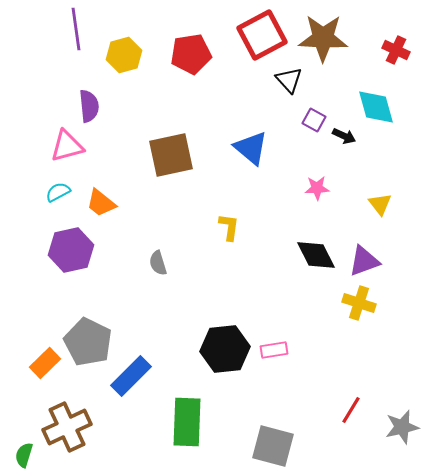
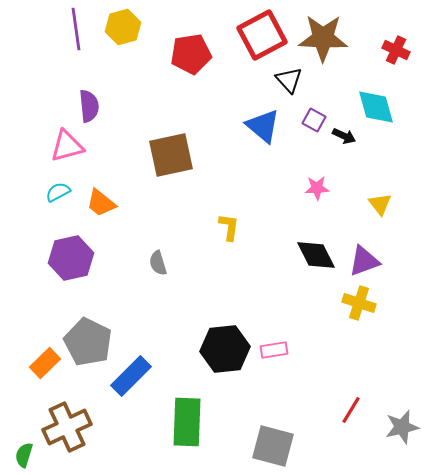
yellow hexagon: moved 1 px left, 28 px up
blue triangle: moved 12 px right, 22 px up
purple hexagon: moved 8 px down
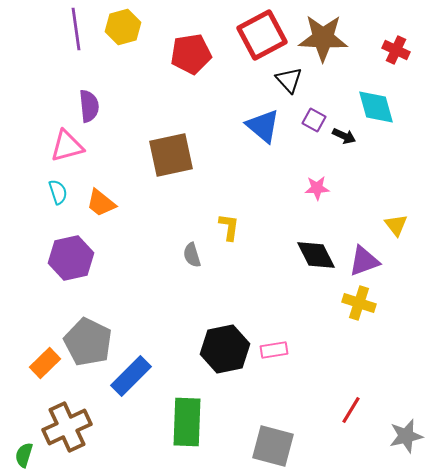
cyan semicircle: rotated 100 degrees clockwise
yellow triangle: moved 16 px right, 21 px down
gray semicircle: moved 34 px right, 8 px up
black hexagon: rotated 6 degrees counterclockwise
gray star: moved 4 px right, 9 px down
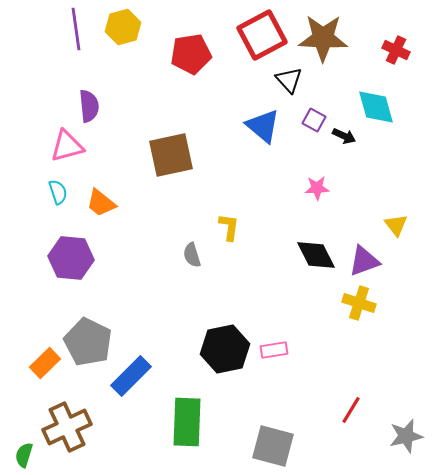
purple hexagon: rotated 18 degrees clockwise
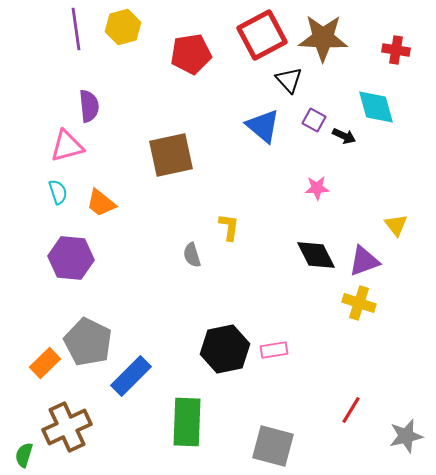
red cross: rotated 16 degrees counterclockwise
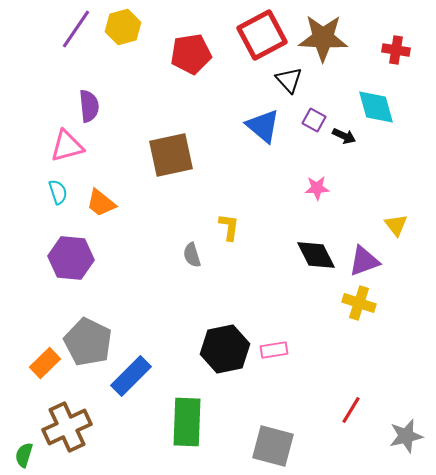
purple line: rotated 42 degrees clockwise
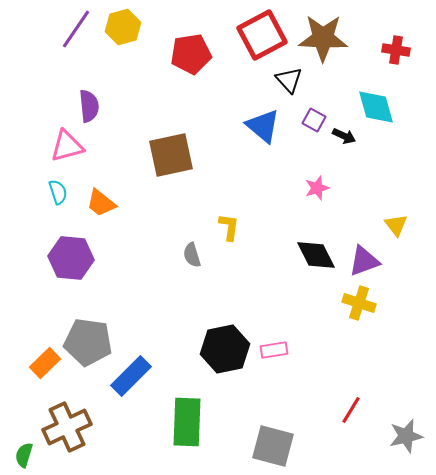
pink star: rotated 15 degrees counterclockwise
gray pentagon: rotated 18 degrees counterclockwise
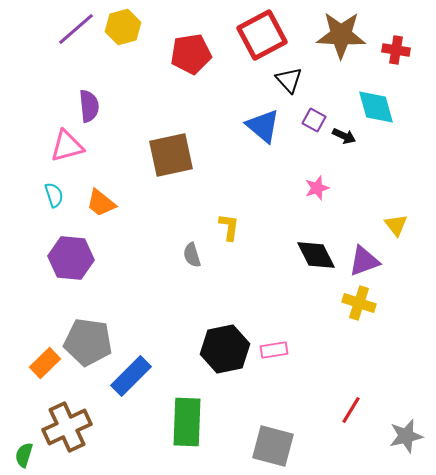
purple line: rotated 15 degrees clockwise
brown star: moved 18 px right, 3 px up
cyan semicircle: moved 4 px left, 3 px down
